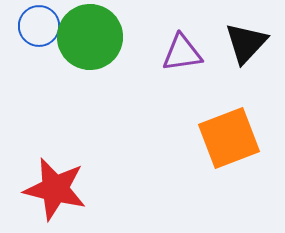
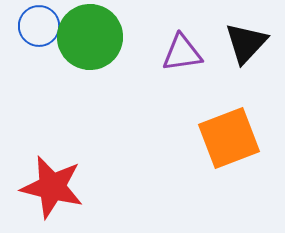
red star: moved 3 px left, 2 px up
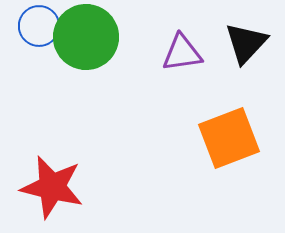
green circle: moved 4 px left
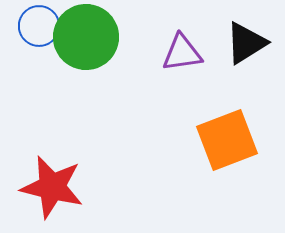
black triangle: rotated 15 degrees clockwise
orange square: moved 2 px left, 2 px down
